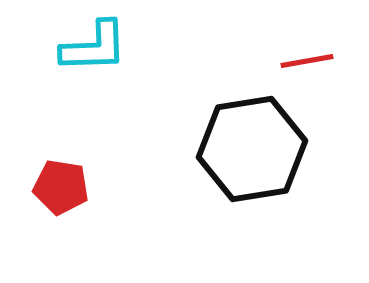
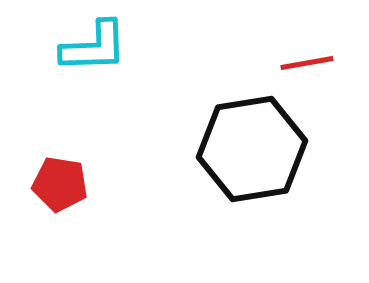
red line: moved 2 px down
red pentagon: moved 1 px left, 3 px up
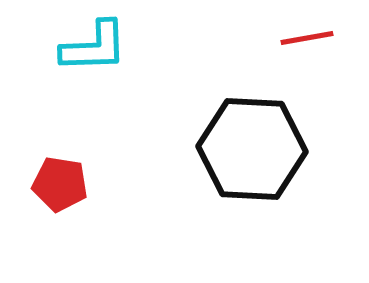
red line: moved 25 px up
black hexagon: rotated 12 degrees clockwise
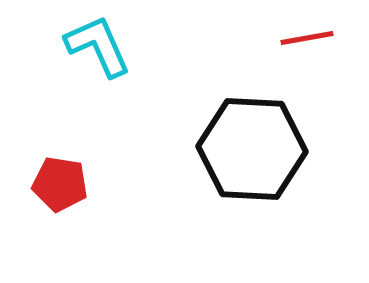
cyan L-shape: moved 4 px right, 1 px up; rotated 112 degrees counterclockwise
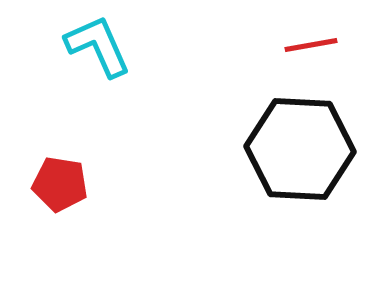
red line: moved 4 px right, 7 px down
black hexagon: moved 48 px right
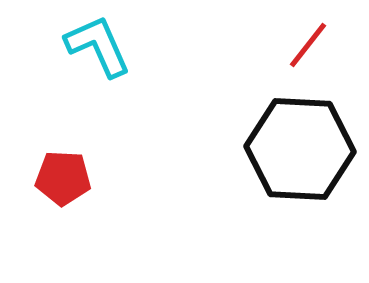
red line: moved 3 px left; rotated 42 degrees counterclockwise
red pentagon: moved 3 px right, 6 px up; rotated 6 degrees counterclockwise
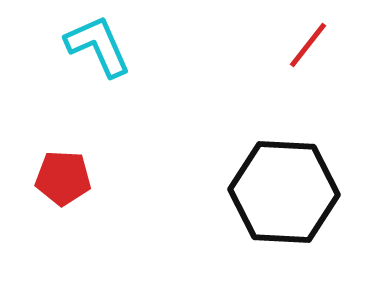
black hexagon: moved 16 px left, 43 px down
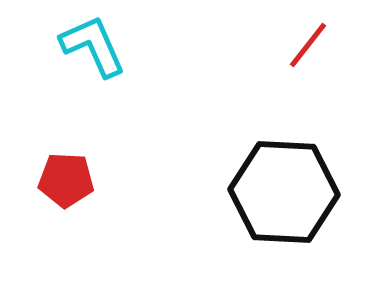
cyan L-shape: moved 5 px left
red pentagon: moved 3 px right, 2 px down
